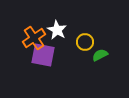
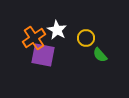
yellow circle: moved 1 px right, 4 px up
green semicircle: rotated 105 degrees counterclockwise
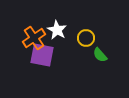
purple square: moved 1 px left
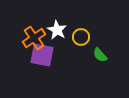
yellow circle: moved 5 px left, 1 px up
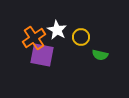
green semicircle: rotated 35 degrees counterclockwise
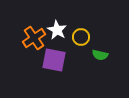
purple square: moved 12 px right, 5 px down
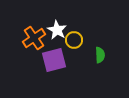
yellow circle: moved 7 px left, 3 px down
green semicircle: rotated 105 degrees counterclockwise
purple square: rotated 25 degrees counterclockwise
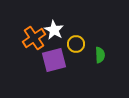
white star: moved 3 px left
yellow circle: moved 2 px right, 4 px down
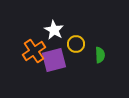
orange cross: moved 13 px down
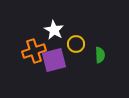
orange cross: rotated 15 degrees clockwise
